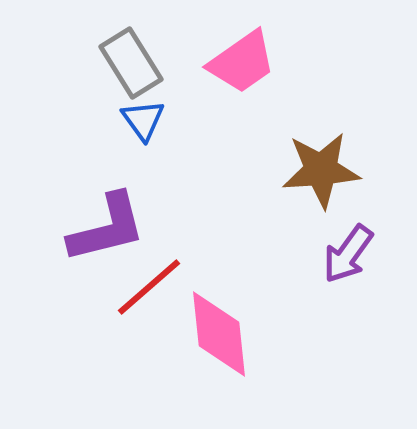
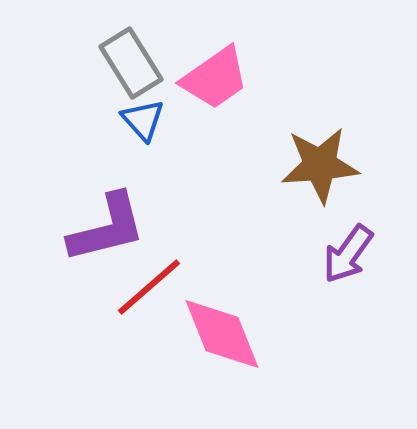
pink trapezoid: moved 27 px left, 16 px down
blue triangle: rotated 6 degrees counterclockwise
brown star: moved 1 px left, 5 px up
pink diamond: moved 3 px right; rotated 16 degrees counterclockwise
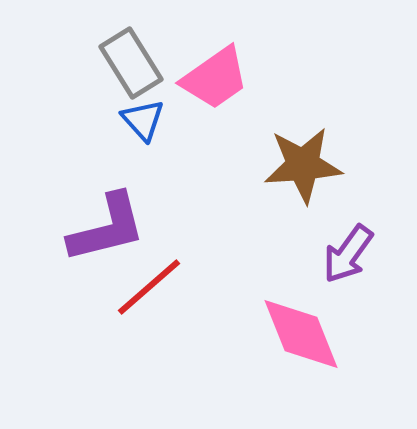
brown star: moved 17 px left
pink diamond: moved 79 px right
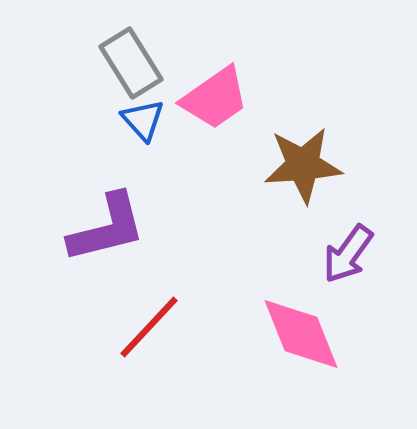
pink trapezoid: moved 20 px down
red line: moved 40 px down; rotated 6 degrees counterclockwise
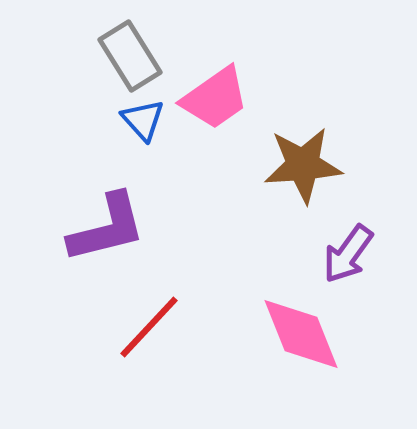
gray rectangle: moved 1 px left, 7 px up
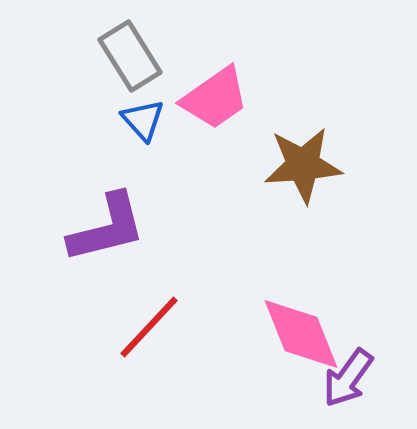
purple arrow: moved 124 px down
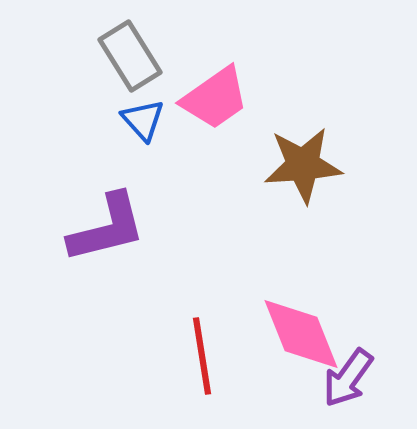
red line: moved 53 px right, 29 px down; rotated 52 degrees counterclockwise
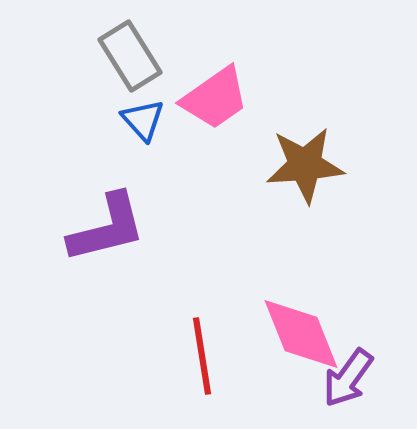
brown star: moved 2 px right
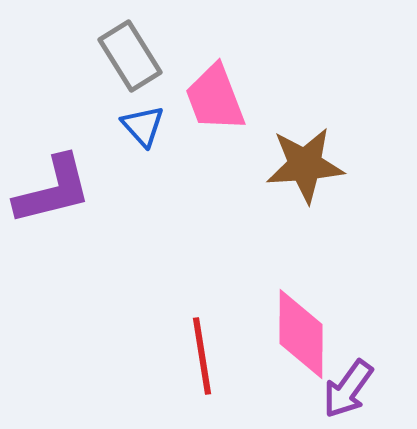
pink trapezoid: rotated 104 degrees clockwise
blue triangle: moved 6 px down
purple L-shape: moved 54 px left, 38 px up
pink diamond: rotated 22 degrees clockwise
purple arrow: moved 11 px down
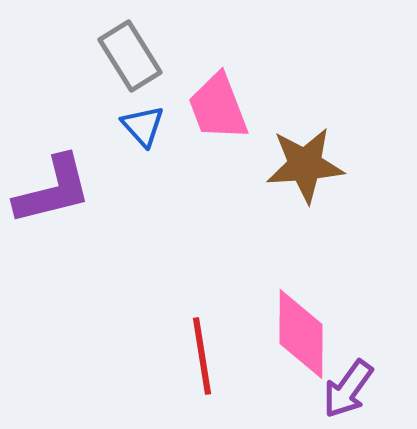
pink trapezoid: moved 3 px right, 9 px down
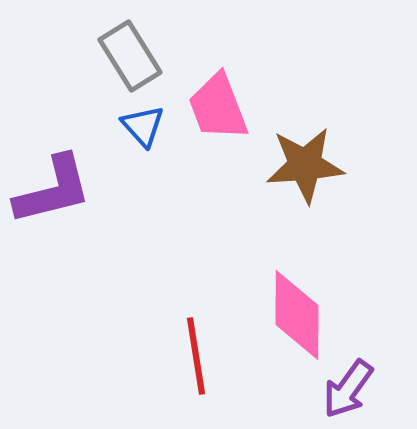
pink diamond: moved 4 px left, 19 px up
red line: moved 6 px left
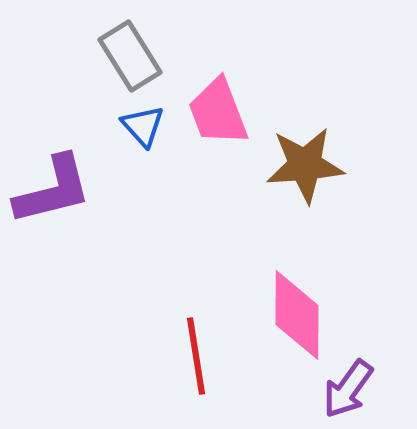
pink trapezoid: moved 5 px down
